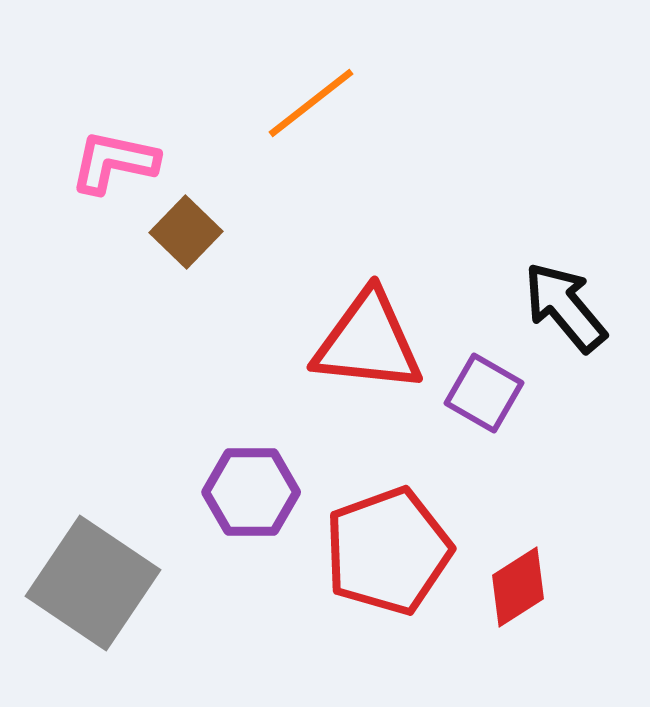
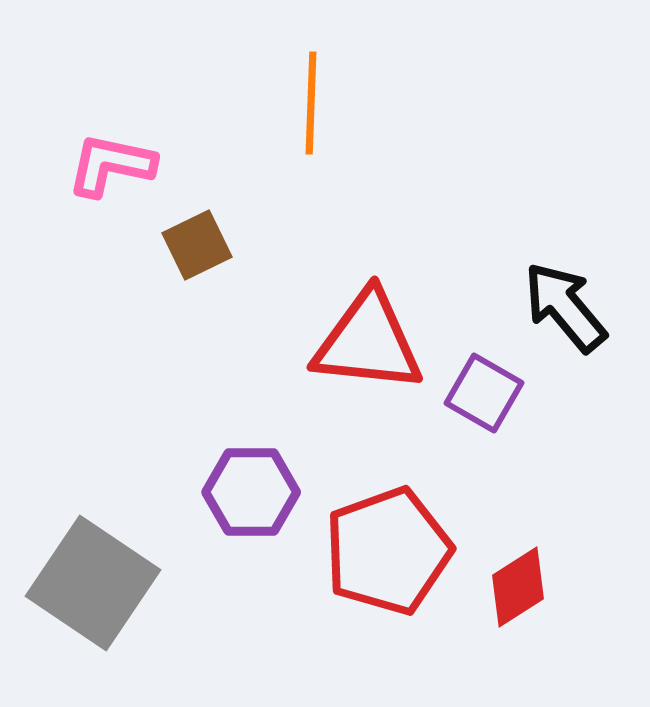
orange line: rotated 50 degrees counterclockwise
pink L-shape: moved 3 px left, 3 px down
brown square: moved 11 px right, 13 px down; rotated 20 degrees clockwise
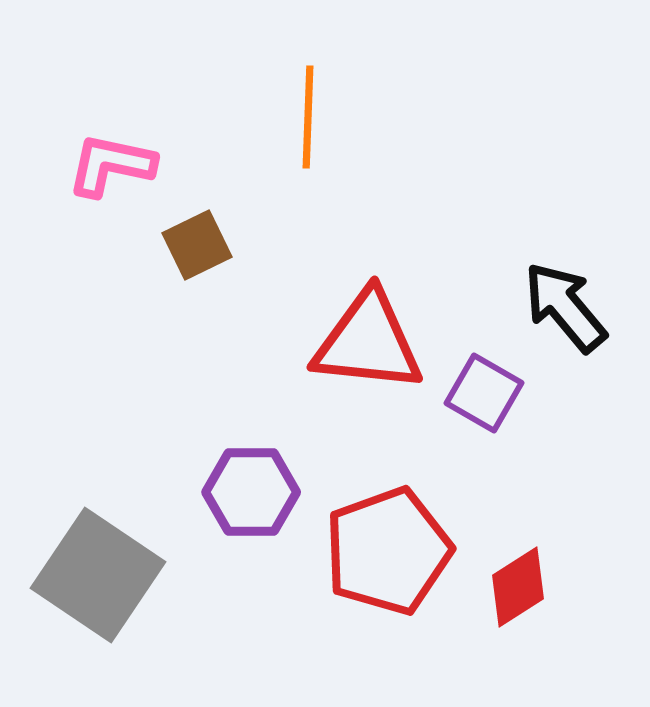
orange line: moved 3 px left, 14 px down
gray square: moved 5 px right, 8 px up
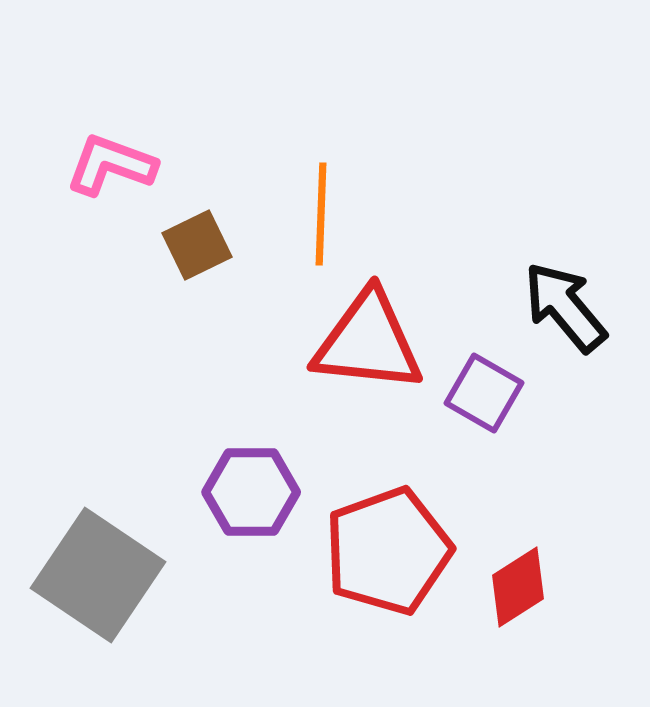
orange line: moved 13 px right, 97 px down
pink L-shape: rotated 8 degrees clockwise
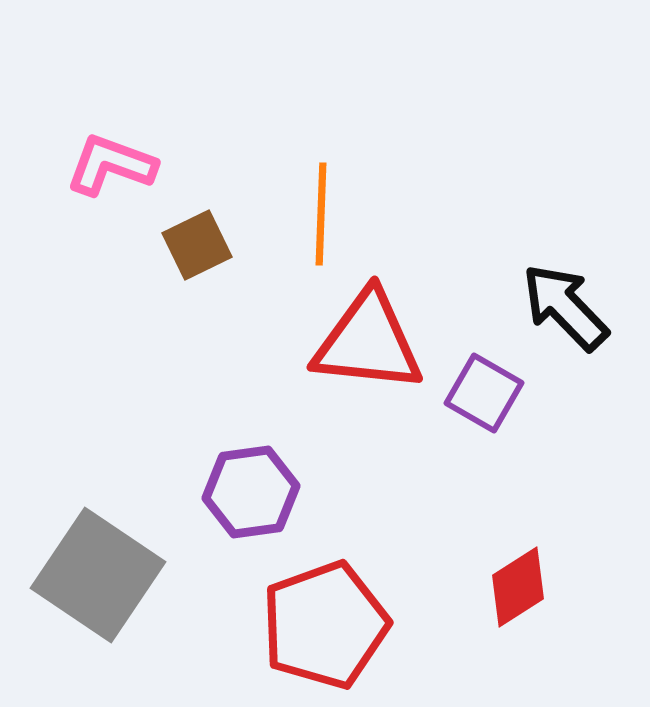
black arrow: rotated 4 degrees counterclockwise
purple hexagon: rotated 8 degrees counterclockwise
red pentagon: moved 63 px left, 74 px down
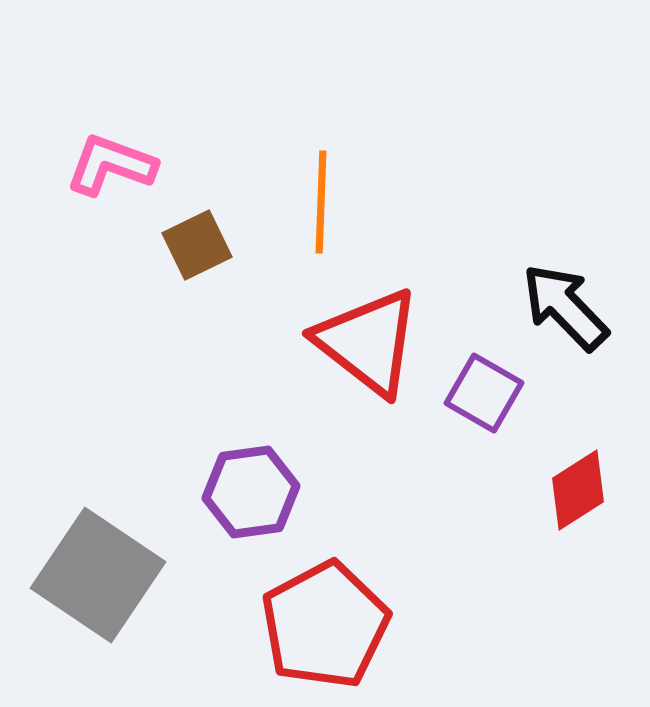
orange line: moved 12 px up
red triangle: rotated 32 degrees clockwise
red diamond: moved 60 px right, 97 px up
red pentagon: rotated 8 degrees counterclockwise
